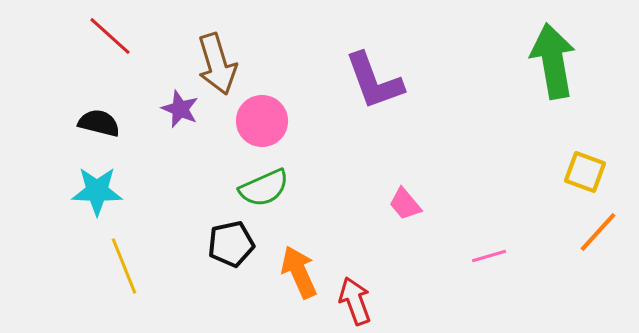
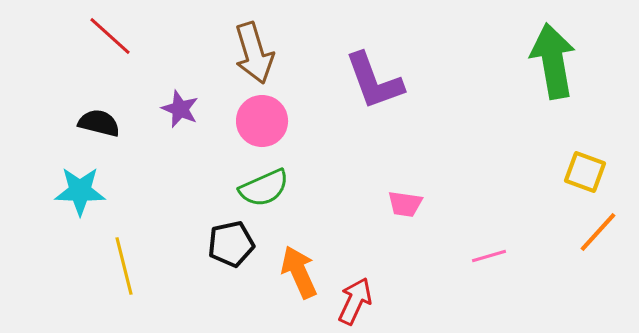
brown arrow: moved 37 px right, 11 px up
cyan star: moved 17 px left
pink trapezoid: rotated 42 degrees counterclockwise
yellow line: rotated 8 degrees clockwise
red arrow: rotated 45 degrees clockwise
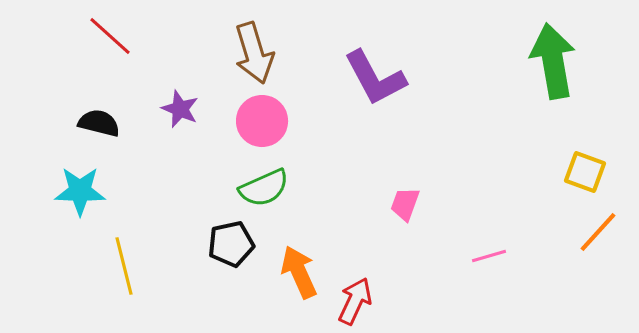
purple L-shape: moved 1 px right, 3 px up; rotated 8 degrees counterclockwise
pink trapezoid: rotated 102 degrees clockwise
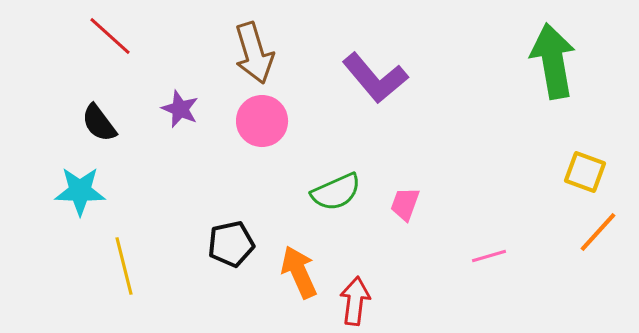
purple L-shape: rotated 12 degrees counterclockwise
black semicircle: rotated 141 degrees counterclockwise
green semicircle: moved 72 px right, 4 px down
red arrow: rotated 18 degrees counterclockwise
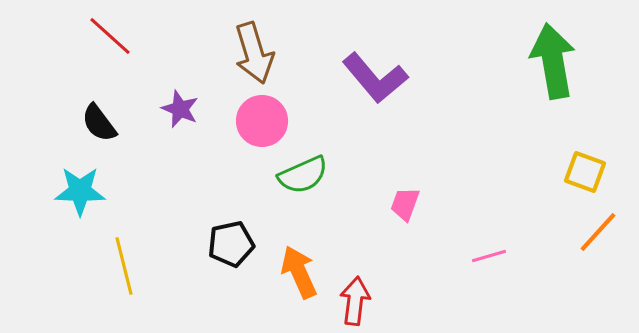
green semicircle: moved 33 px left, 17 px up
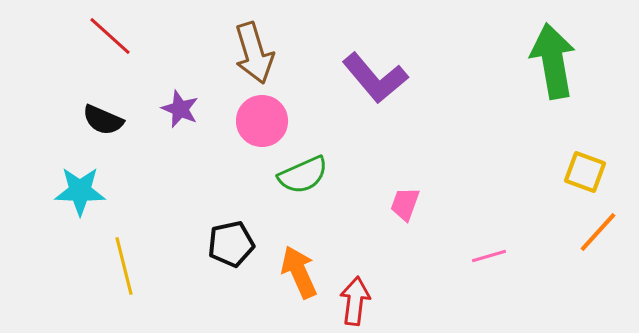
black semicircle: moved 4 px right, 3 px up; rotated 30 degrees counterclockwise
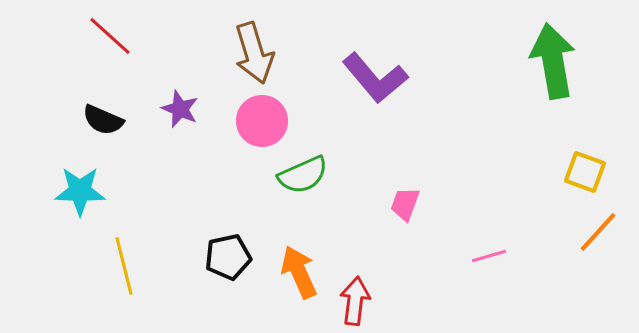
black pentagon: moved 3 px left, 13 px down
